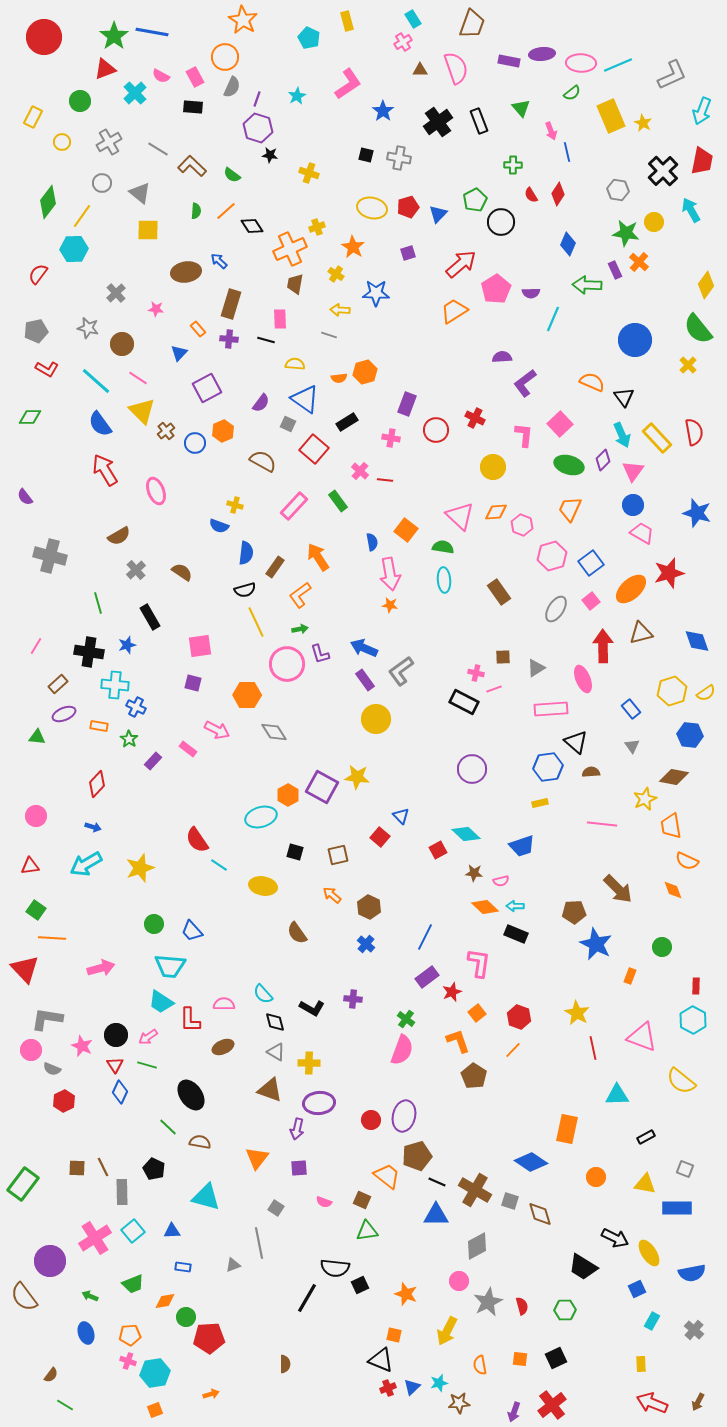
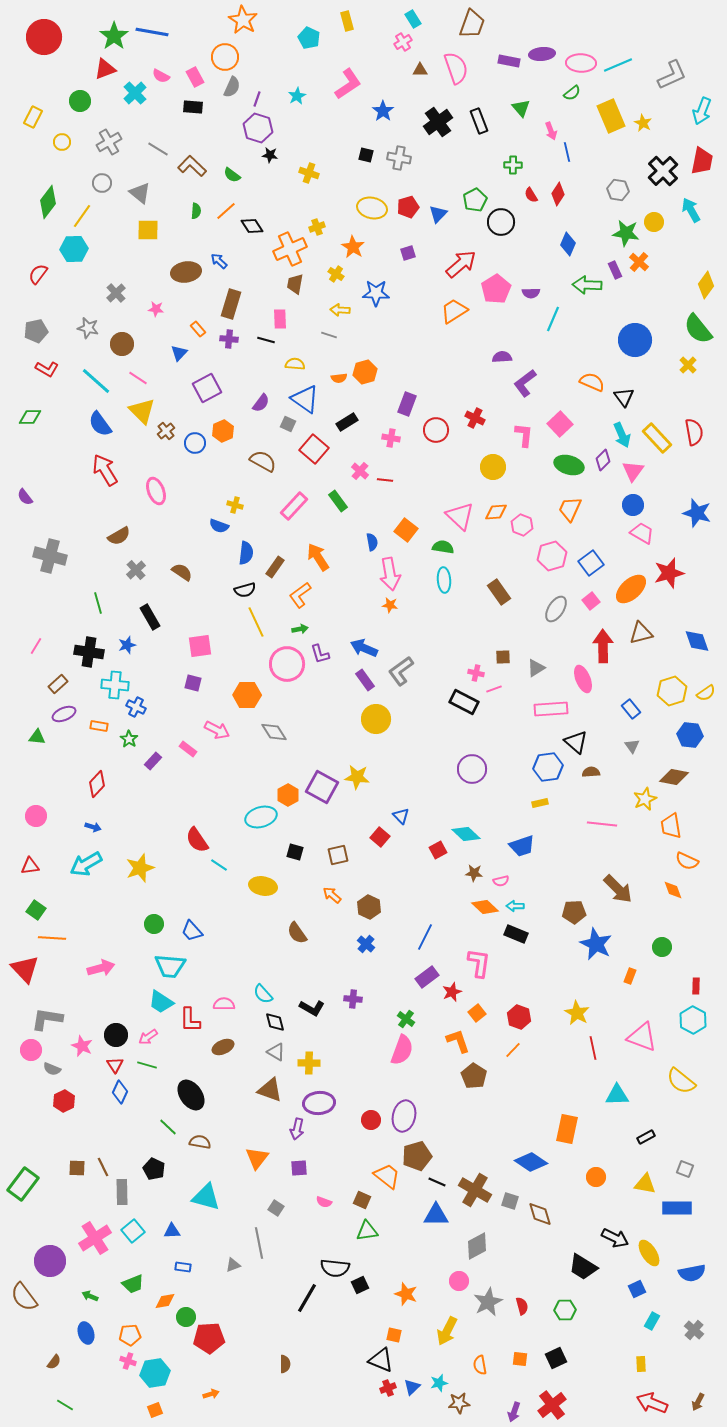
brown semicircle at (51, 1375): moved 3 px right, 13 px up
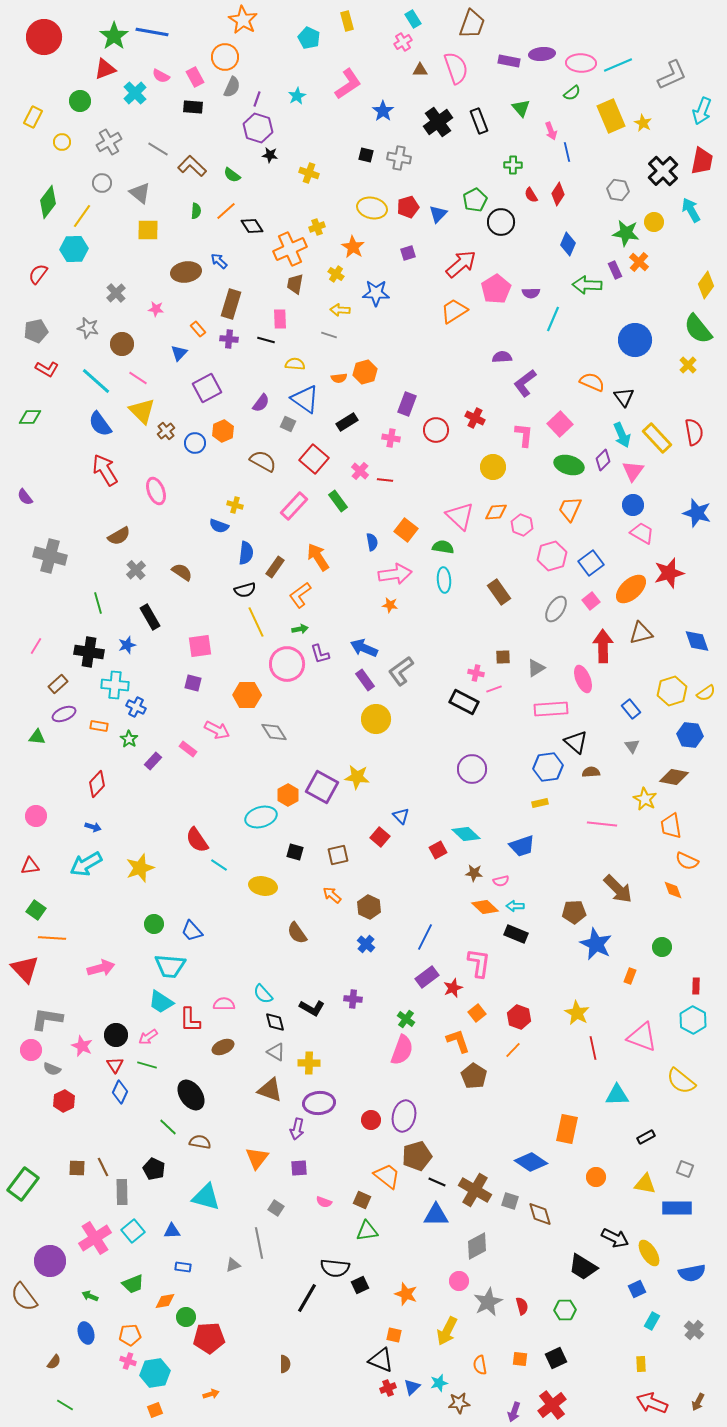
red square at (314, 449): moved 10 px down
pink arrow at (390, 574): moved 5 px right; rotated 88 degrees counterclockwise
yellow star at (645, 799): rotated 20 degrees counterclockwise
red star at (452, 992): moved 1 px right, 4 px up
